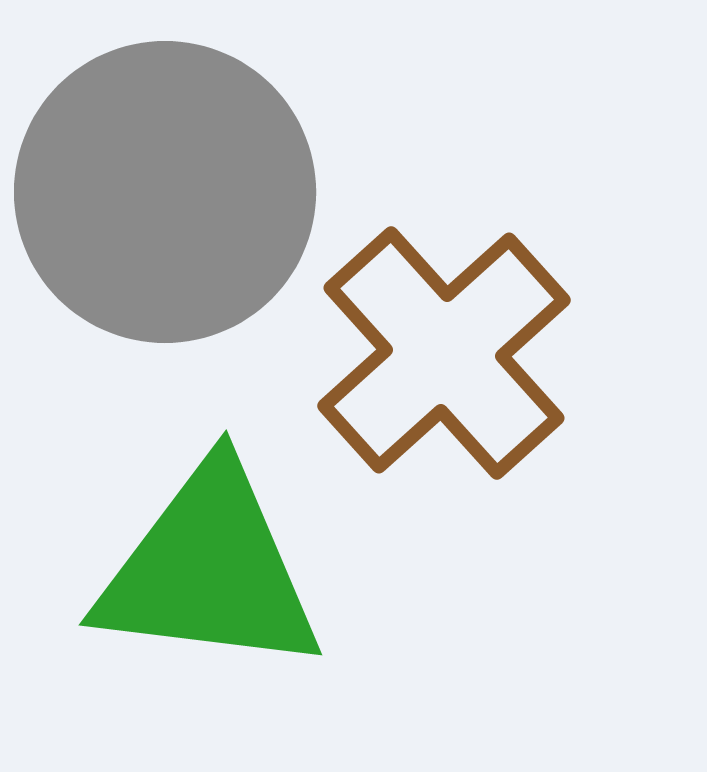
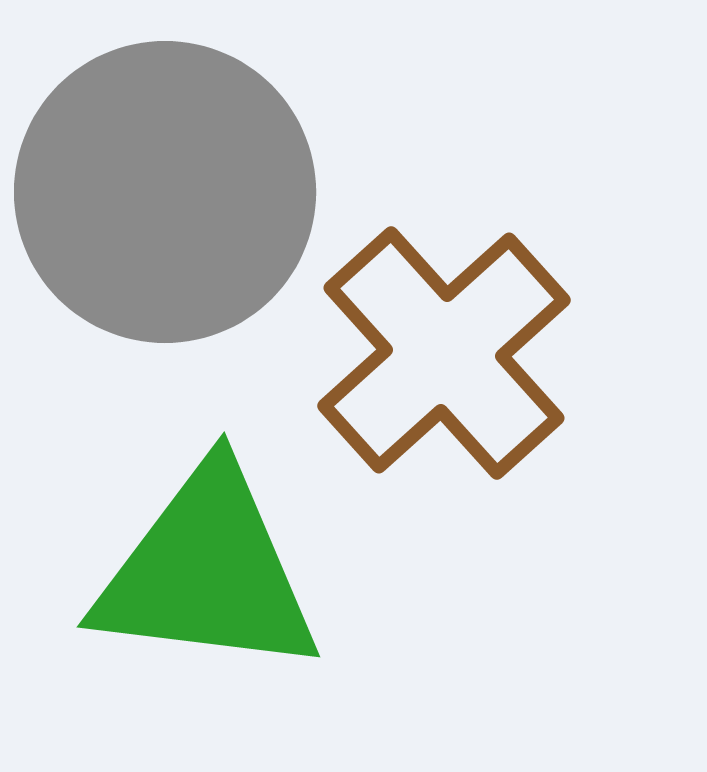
green triangle: moved 2 px left, 2 px down
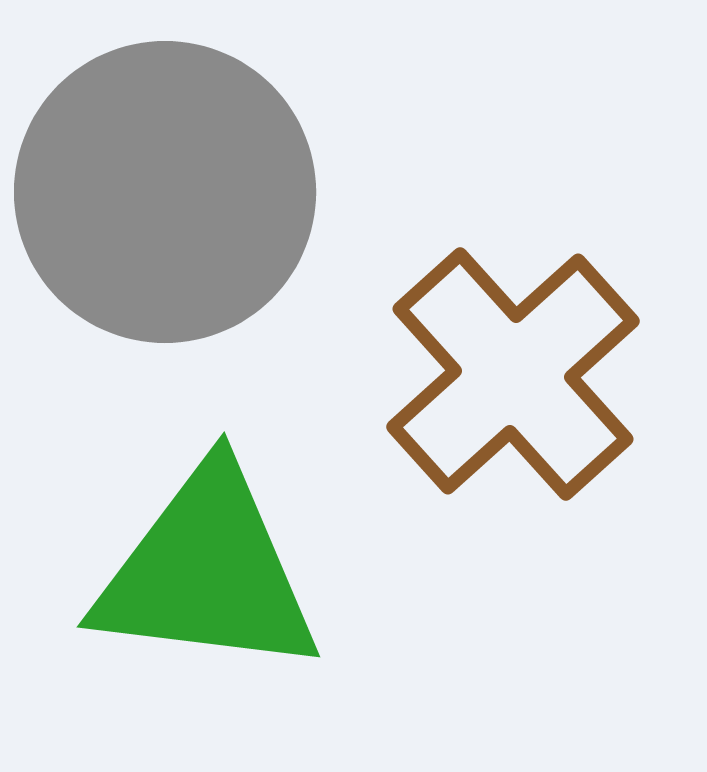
brown cross: moved 69 px right, 21 px down
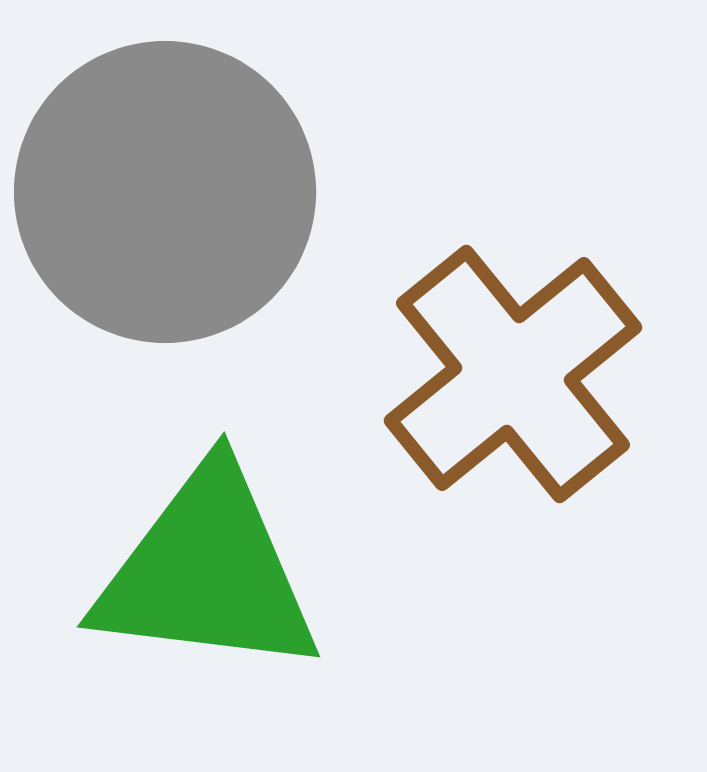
brown cross: rotated 3 degrees clockwise
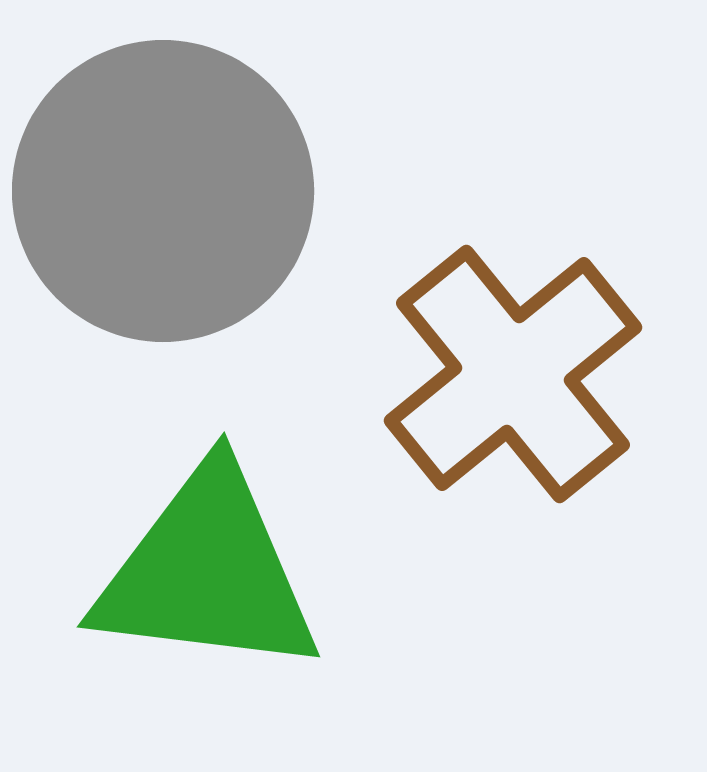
gray circle: moved 2 px left, 1 px up
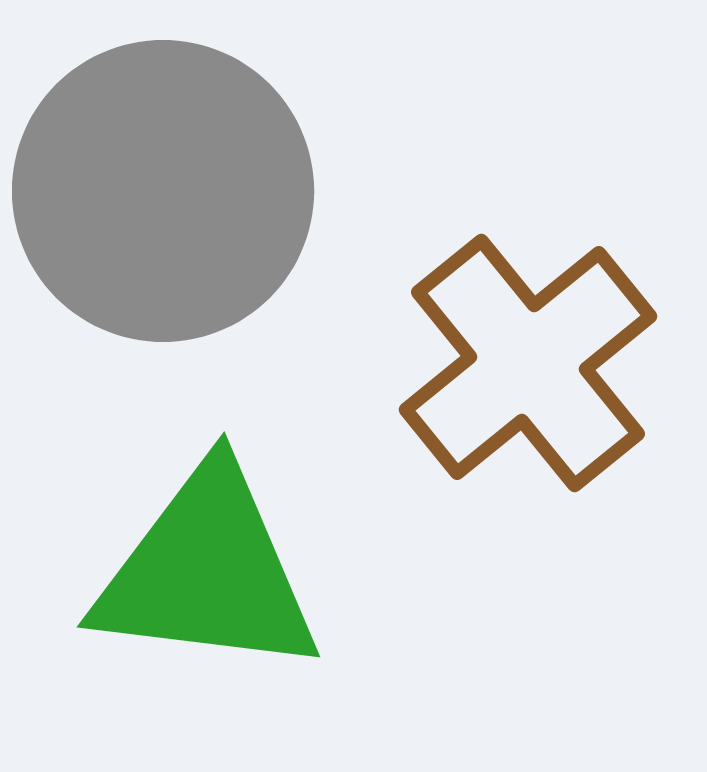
brown cross: moved 15 px right, 11 px up
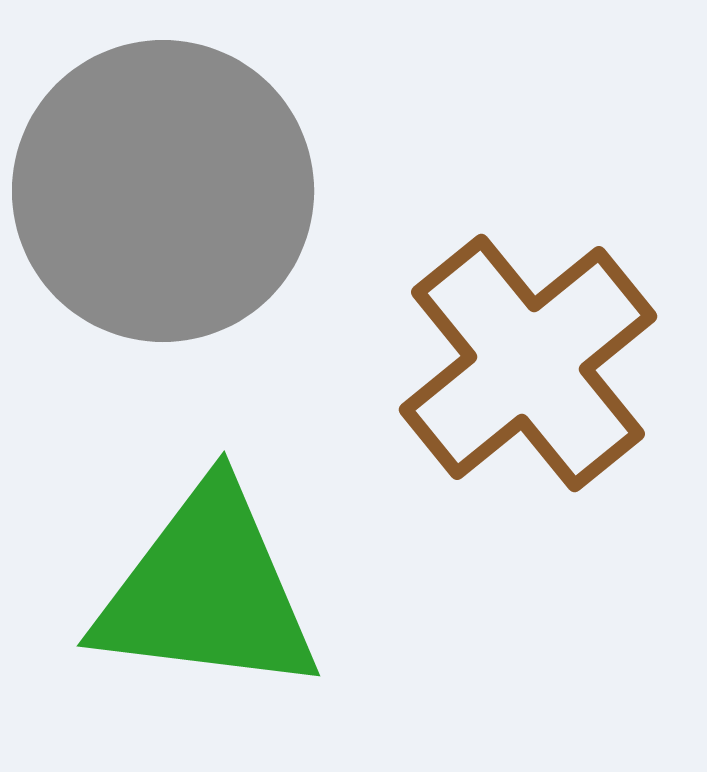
green triangle: moved 19 px down
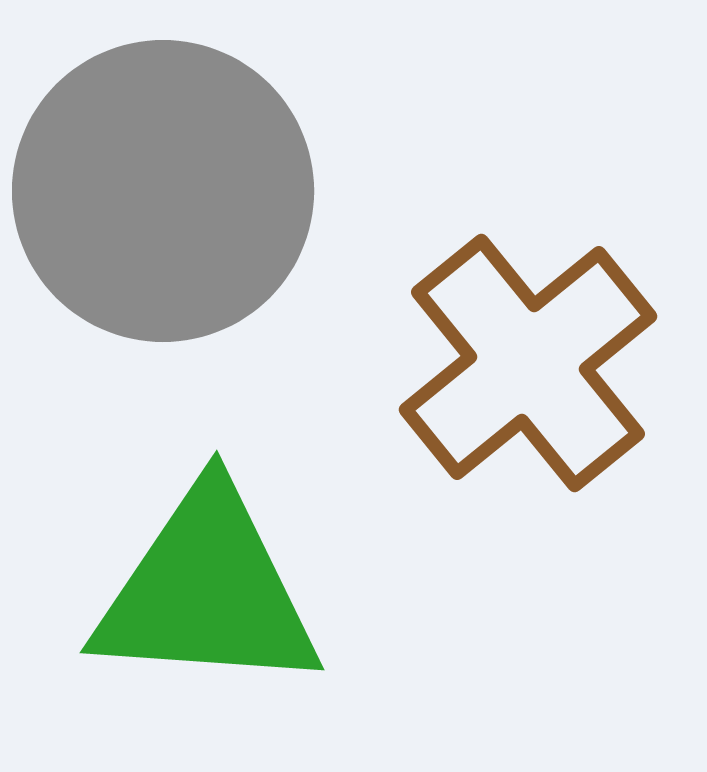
green triangle: rotated 3 degrees counterclockwise
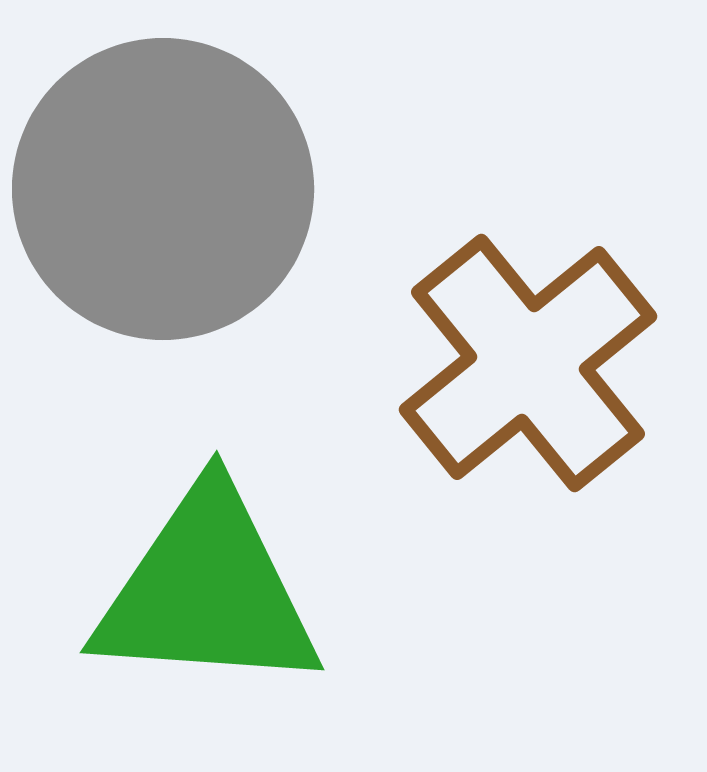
gray circle: moved 2 px up
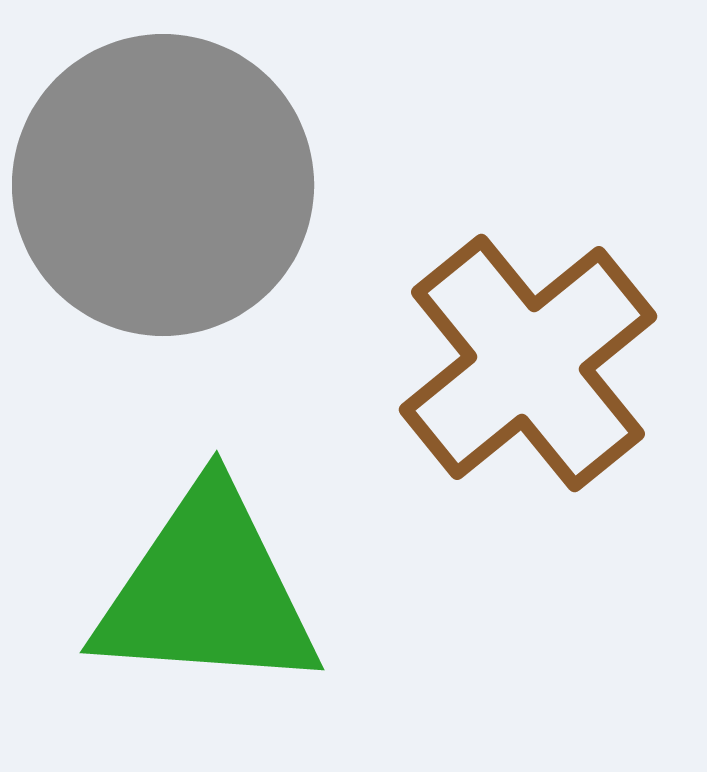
gray circle: moved 4 px up
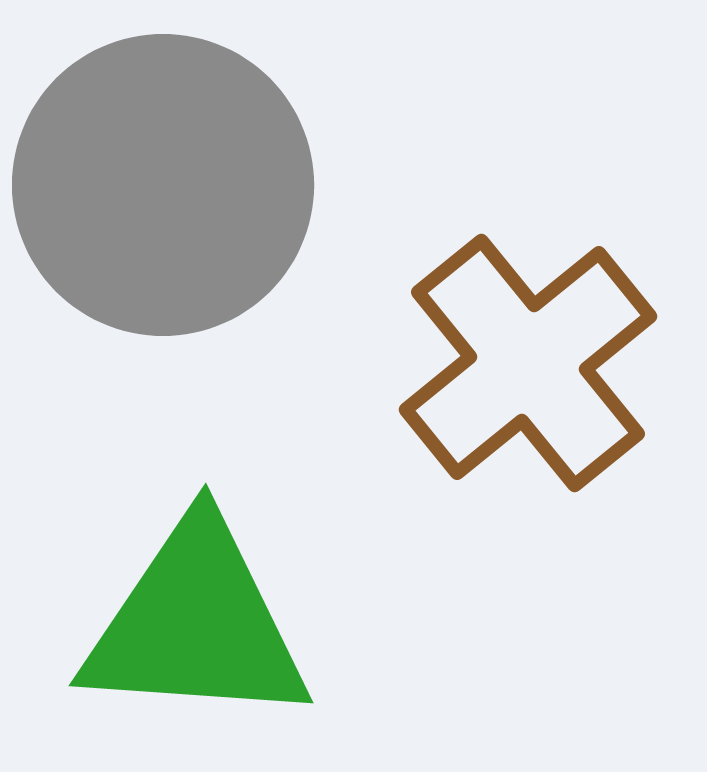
green triangle: moved 11 px left, 33 px down
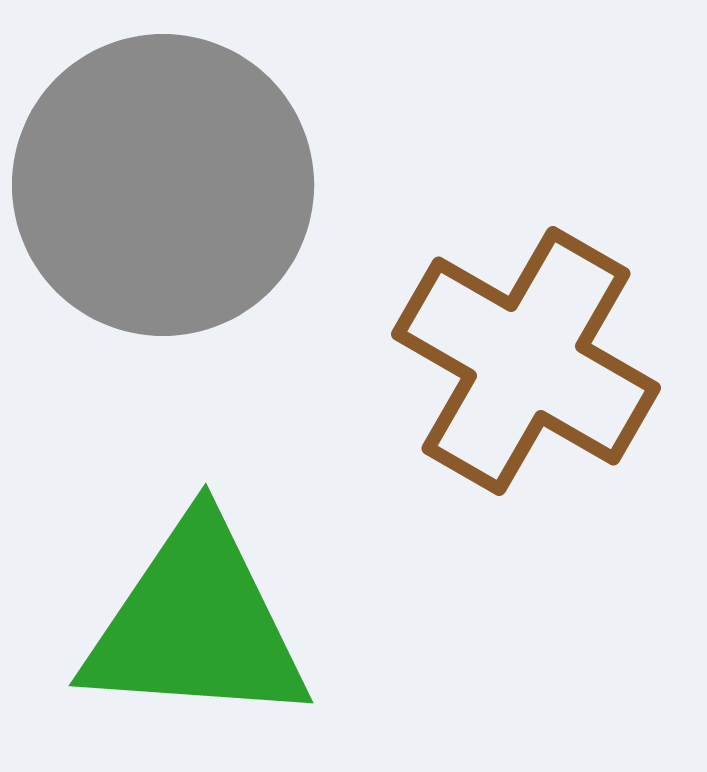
brown cross: moved 2 px left, 2 px up; rotated 21 degrees counterclockwise
